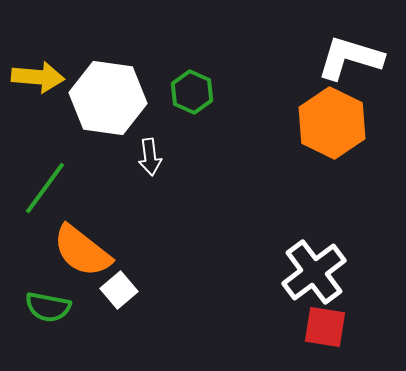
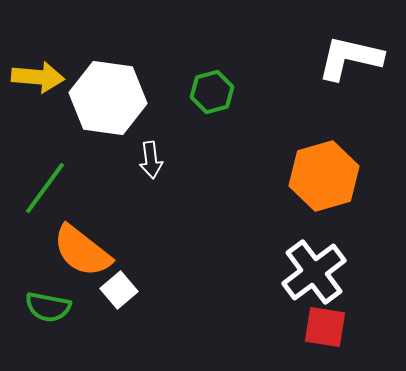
white L-shape: rotated 4 degrees counterclockwise
green hexagon: moved 20 px right; rotated 21 degrees clockwise
orange hexagon: moved 8 px left, 53 px down; rotated 18 degrees clockwise
white arrow: moved 1 px right, 3 px down
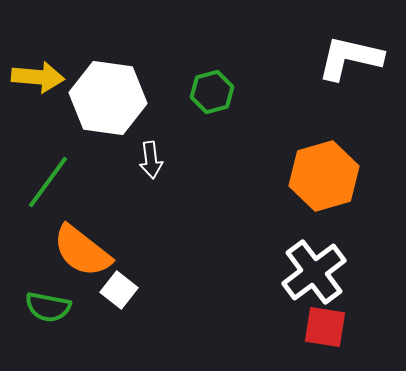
green line: moved 3 px right, 6 px up
white square: rotated 12 degrees counterclockwise
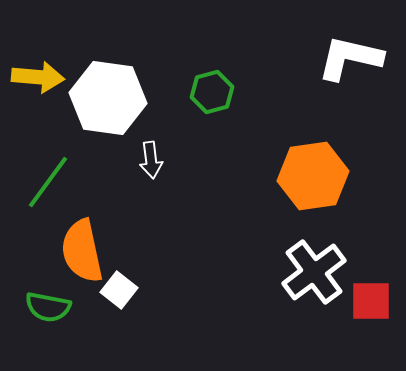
orange hexagon: moved 11 px left; rotated 8 degrees clockwise
orange semicircle: rotated 40 degrees clockwise
red square: moved 46 px right, 26 px up; rotated 9 degrees counterclockwise
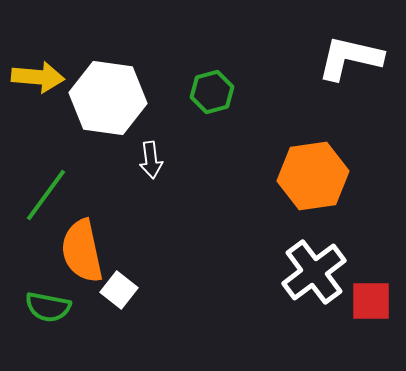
green line: moved 2 px left, 13 px down
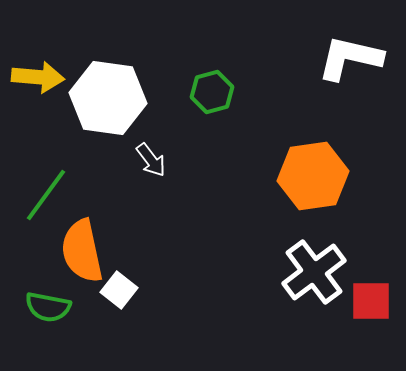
white arrow: rotated 30 degrees counterclockwise
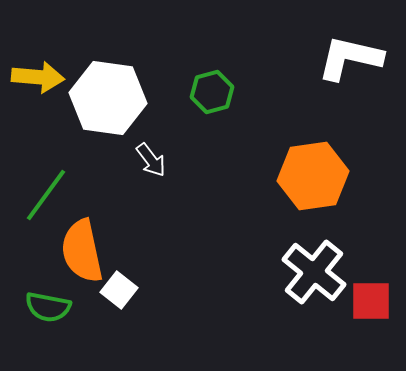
white cross: rotated 14 degrees counterclockwise
